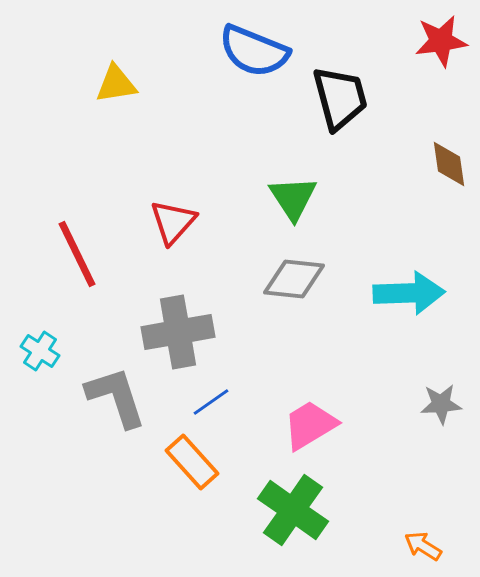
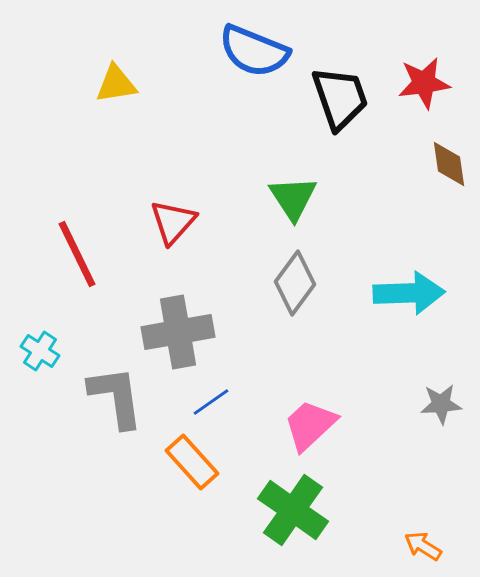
red star: moved 17 px left, 42 px down
black trapezoid: rotated 4 degrees counterclockwise
gray diamond: moved 1 px right, 4 px down; rotated 60 degrees counterclockwise
gray L-shape: rotated 10 degrees clockwise
pink trapezoid: rotated 12 degrees counterclockwise
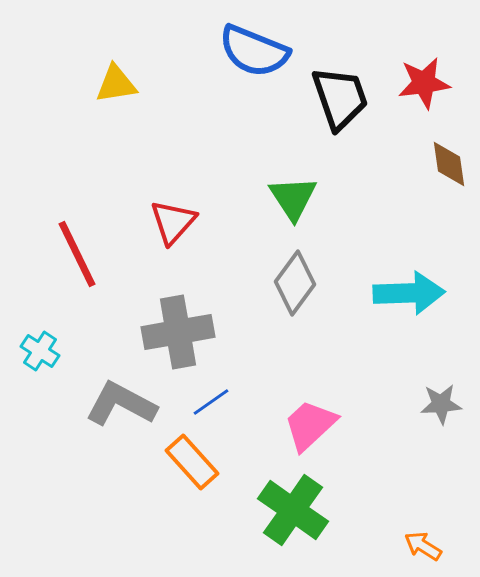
gray L-shape: moved 5 px right, 7 px down; rotated 54 degrees counterclockwise
